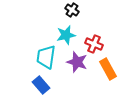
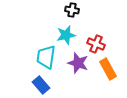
black cross: rotated 24 degrees counterclockwise
red cross: moved 2 px right
purple star: moved 1 px right, 1 px down
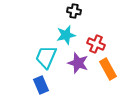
black cross: moved 2 px right, 1 px down
cyan trapezoid: rotated 15 degrees clockwise
blue rectangle: rotated 18 degrees clockwise
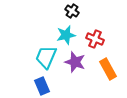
black cross: moved 2 px left; rotated 24 degrees clockwise
red cross: moved 1 px left, 5 px up
purple star: moved 3 px left, 1 px up
blue rectangle: moved 1 px right, 1 px down
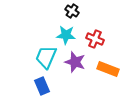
cyan star: rotated 18 degrees clockwise
orange rectangle: rotated 40 degrees counterclockwise
